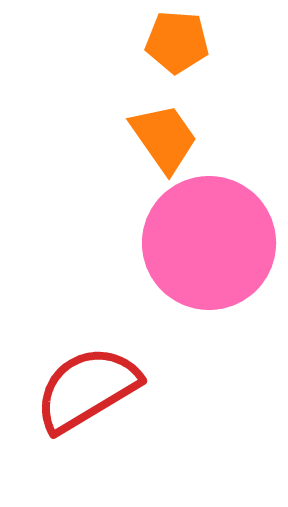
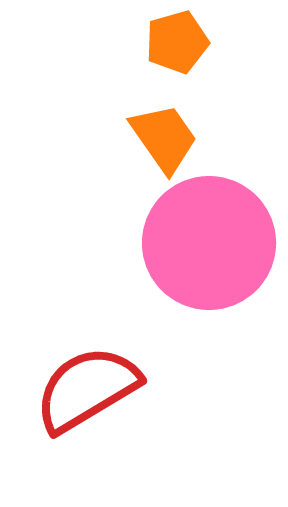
orange pentagon: rotated 20 degrees counterclockwise
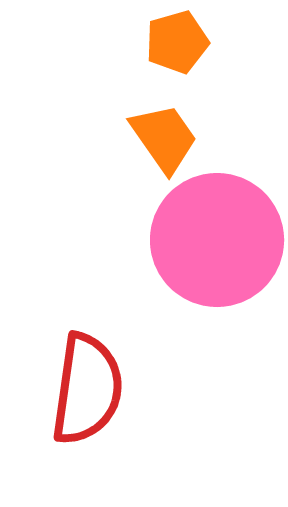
pink circle: moved 8 px right, 3 px up
red semicircle: rotated 129 degrees clockwise
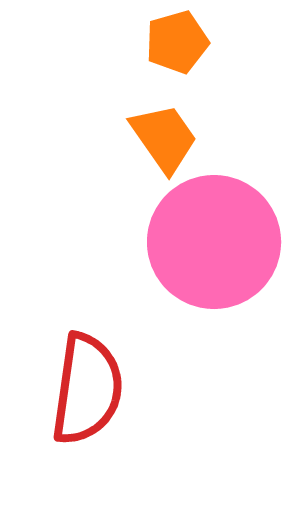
pink circle: moved 3 px left, 2 px down
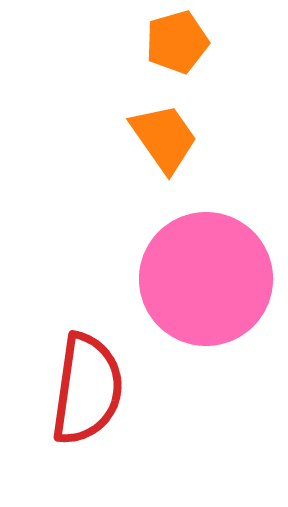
pink circle: moved 8 px left, 37 px down
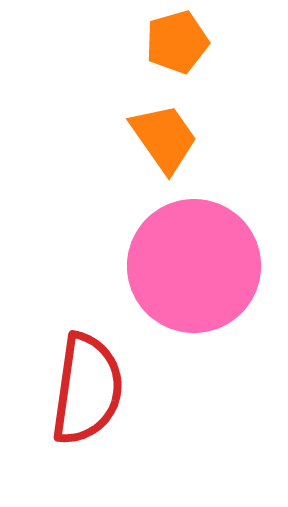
pink circle: moved 12 px left, 13 px up
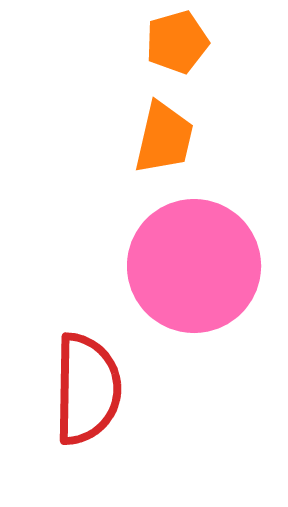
orange trapezoid: rotated 48 degrees clockwise
red semicircle: rotated 7 degrees counterclockwise
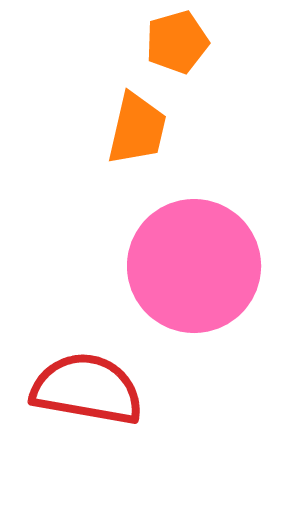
orange trapezoid: moved 27 px left, 9 px up
red semicircle: rotated 81 degrees counterclockwise
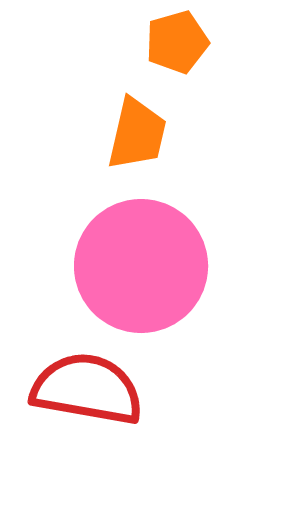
orange trapezoid: moved 5 px down
pink circle: moved 53 px left
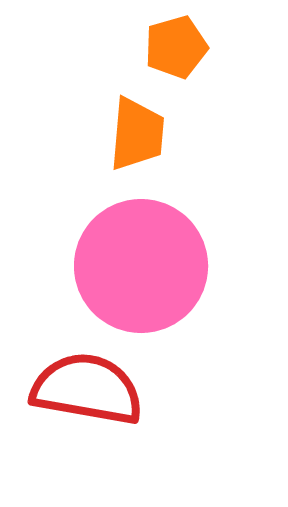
orange pentagon: moved 1 px left, 5 px down
orange trapezoid: rotated 8 degrees counterclockwise
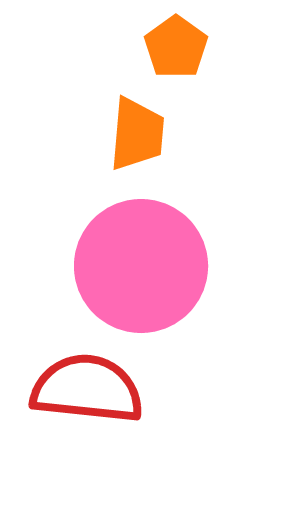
orange pentagon: rotated 20 degrees counterclockwise
red semicircle: rotated 4 degrees counterclockwise
